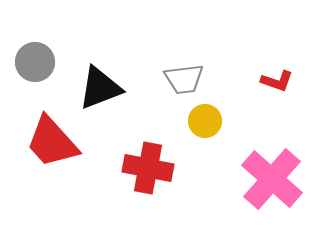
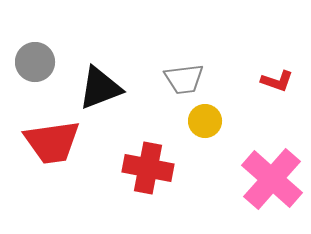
red trapezoid: rotated 56 degrees counterclockwise
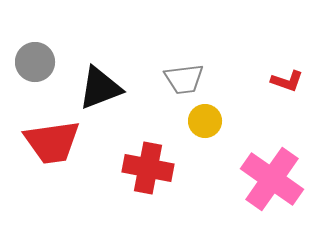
red L-shape: moved 10 px right
pink cross: rotated 6 degrees counterclockwise
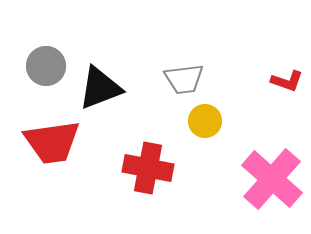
gray circle: moved 11 px right, 4 px down
pink cross: rotated 6 degrees clockwise
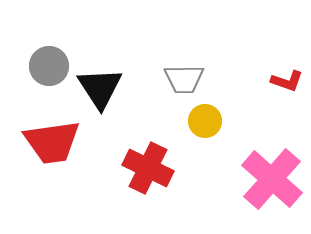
gray circle: moved 3 px right
gray trapezoid: rotated 6 degrees clockwise
black triangle: rotated 42 degrees counterclockwise
red cross: rotated 15 degrees clockwise
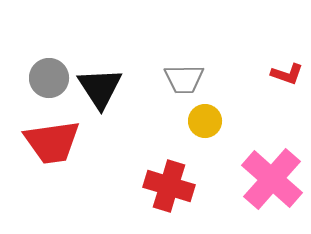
gray circle: moved 12 px down
red L-shape: moved 7 px up
red cross: moved 21 px right, 18 px down; rotated 9 degrees counterclockwise
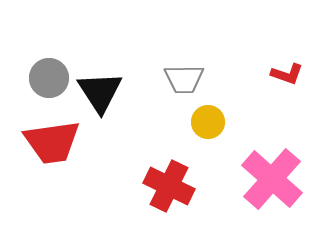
black triangle: moved 4 px down
yellow circle: moved 3 px right, 1 px down
red cross: rotated 9 degrees clockwise
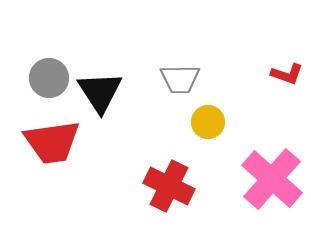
gray trapezoid: moved 4 px left
